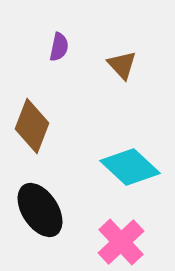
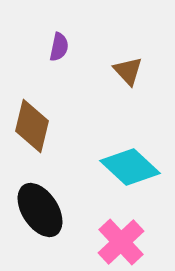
brown triangle: moved 6 px right, 6 px down
brown diamond: rotated 8 degrees counterclockwise
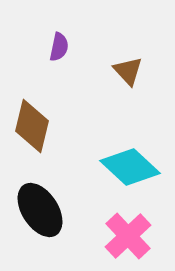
pink cross: moved 7 px right, 6 px up
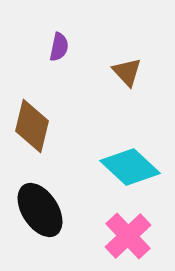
brown triangle: moved 1 px left, 1 px down
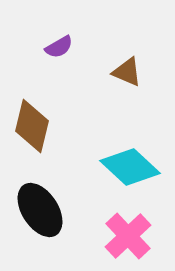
purple semicircle: rotated 48 degrees clockwise
brown triangle: rotated 24 degrees counterclockwise
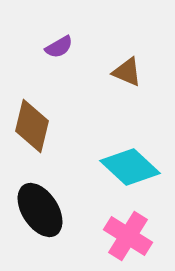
pink cross: rotated 15 degrees counterclockwise
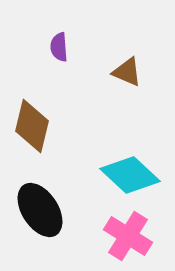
purple semicircle: rotated 116 degrees clockwise
cyan diamond: moved 8 px down
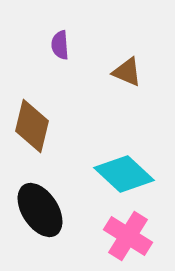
purple semicircle: moved 1 px right, 2 px up
cyan diamond: moved 6 px left, 1 px up
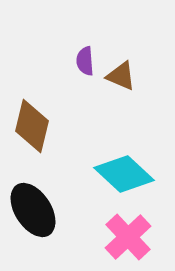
purple semicircle: moved 25 px right, 16 px down
brown triangle: moved 6 px left, 4 px down
black ellipse: moved 7 px left
pink cross: moved 1 px down; rotated 15 degrees clockwise
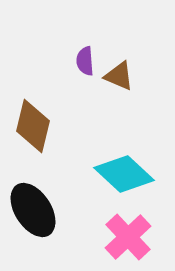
brown triangle: moved 2 px left
brown diamond: moved 1 px right
